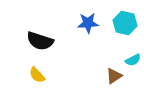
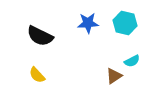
black semicircle: moved 5 px up; rotated 8 degrees clockwise
cyan semicircle: moved 1 px left, 1 px down
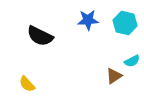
blue star: moved 3 px up
yellow semicircle: moved 10 px left, 9 px down
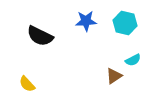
blue star: moved 2 px left, 1 px down
cyan semicircle: moved 1 px right, 1 px up
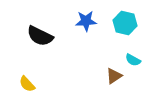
cyan semicircle: rotated 56 degrees clockwise
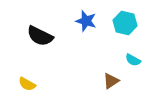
blue star: rotated 20 degrees clockwise
brown triangle: moved 3 px left, 5 px down
yellow semicircle: rotated 18 degrees counterclockwise
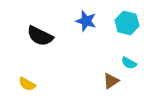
cyan hexagon: moved 2 px right
cyan semicircle: moved 4 px left, 3 px down
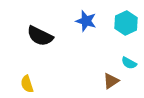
cyan hexagon: moved 1 px left; rotated 20 degrees clockwise
yellow semicircle: rotated 42 degrees clockwise
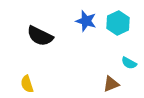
cyan hexagon: moved 8 px left
brown triangle: moved 3 px down; rotated 12 degrees clockwise
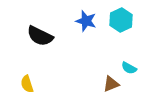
cyan hexagon: moved 3 px right, 3 px up
cyan semicircle: moved 5 px down
